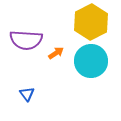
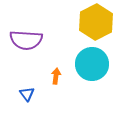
yellow hexagon: moved 5 px right
orange arrow: moved 23 px down; rotated 49 degrees counterclockwise
cyan circle: moved 1 px right, 3 px down
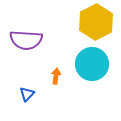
blue triangle: rotated 21 degrees clockwise
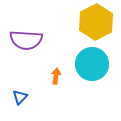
blue triangle: moved 7 px left, 3 px down
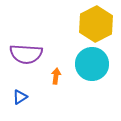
yellow hexagon: moved 2 px down
purple semicircle: moved 14 px down
blue triangle: rotated 14 degrees clockwise
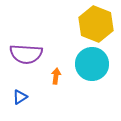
yellow hexagon: rotated 12 degrees counterclockwise
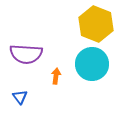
blue triangle: rotated 35 degrees counterclockwise
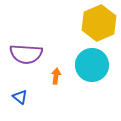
yellow hexagon: moved 3 px right, 1 px up; rotated 16 degrees clockwise
cyan circle: moved 1 px down
blue triangle: rotated 14 degrees counterclockwise
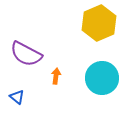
purple semicircle: rotated 24 degrees clockwise
cyan circle: moved 10 px right, 13 px down
blue triangle: moved 3 px left
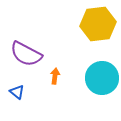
yellow hexagon: moved 1 px left, 1 px down; rotated 16 degrees clockwise
orange arrow: moved 1 px left
blue triangle: moved 5 px up
